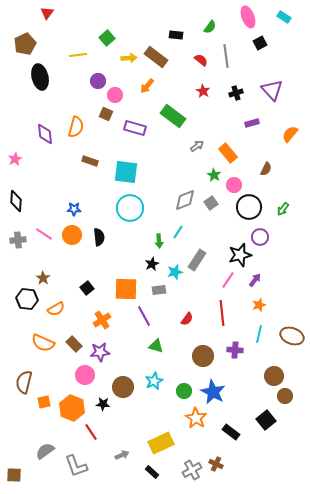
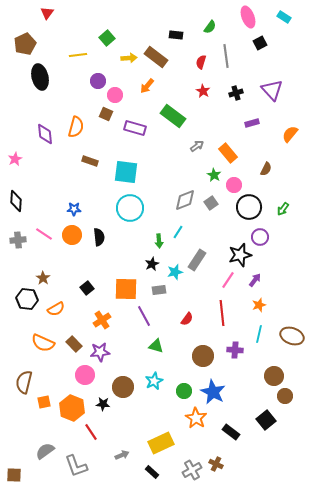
red semicircle at (201, 60): moved 2 px down; rotated 112 degrees counterclockwise
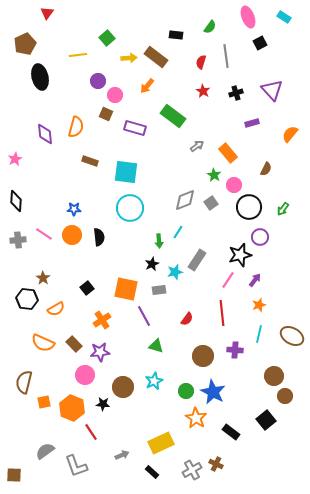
orange square at (126, 289): rotated 10 degrees clockwise
brown ellipse at (292, 336): rotated 10 degrees clockwise
green circle at (184, 391): moved 2 px right
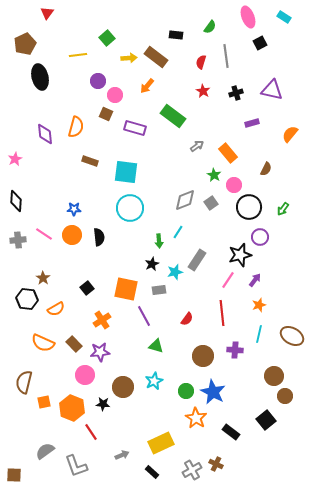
purple triangle at (272, 90): rotated 35 degrees counterclockwise
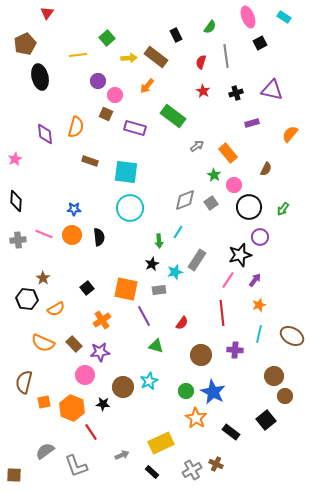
black rectangle at (176, 35): rotated 56 degrees clockwise
pink line at (44, 234): rotated 12 degrees counterclockwise
red semicircle at (187, 319): moved 5 px left, 4 px down
brown circle at (203, 356): moved 2 px left, 1 px up
cyan star at (154, 381): moved 5 px left
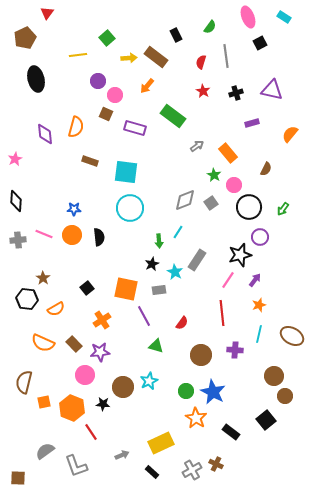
brown pentagon at (25, 44): moved 6 px up
black ellipse at (40, 77): moved 4 px left, 2 px down
cyan star at (175, 272): rotated 28 degrees counterclockwise
brown square at (14, 475): moved 4 px right, 3 px down
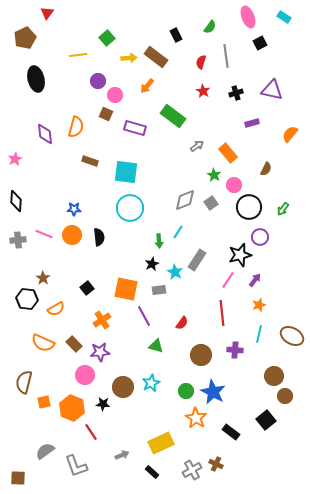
cyan star at (149, 381): moved 2 px right, 2 px down
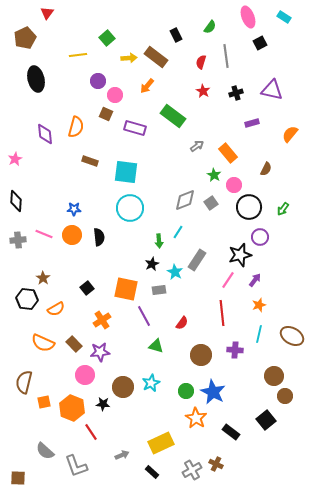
gray semicircle at (45, 451): rotated 102 degrees counterclockwise
